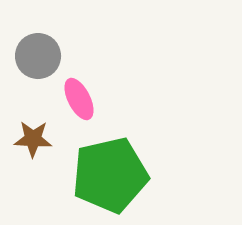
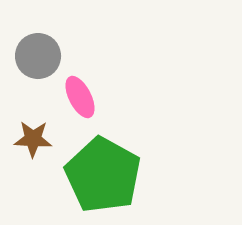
pink ellipse: moved 1 px right, 2 px up
green pentagon: moved 7 px left; rotated 30 degrees counterclockwise
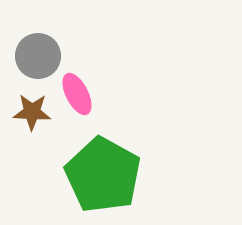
pink ellipse: moved 3 px left, 3 px up
brown star: moved 1 px left, 27 px up
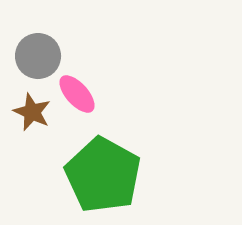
pink ellipse: rotated 15 degrees counterclockwise
brown star: rotated 21 degrees clockwise
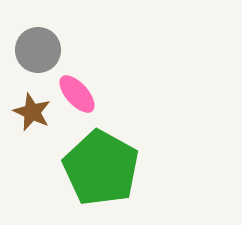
gray circle: moved 6 px up
green pentagon: moved 2 px left, 7 px up
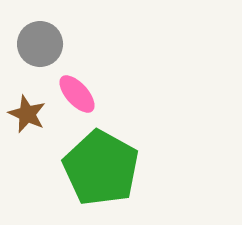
gray circle: moved 2 px right, 6 px up
brown star: moved 5 px left, 2 px down
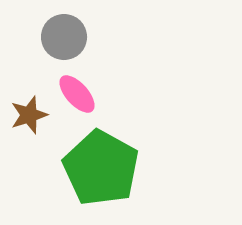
gray circle: moved 24 px right, 7 px up
brown star: moved 2 px right, 1 px down; rotated 30 degrees clockwise
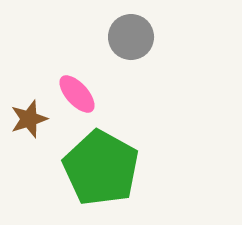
gray circle: moved 67 px right
brown star: moved 4 px down
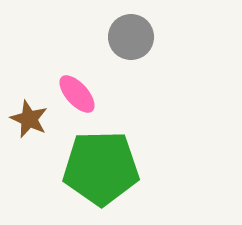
brown star: rotated 30 degrees counterclockwise
green pentagon: rotated 30 degrees counterclockwise
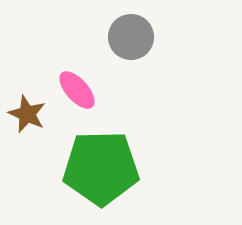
pink ellipse: moved 4 px up
brown star: moved 2 px left, 5 px up
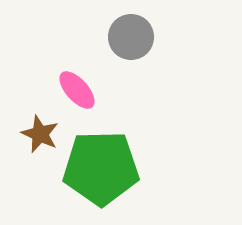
brown star: moved 13 px right, 20 px down
